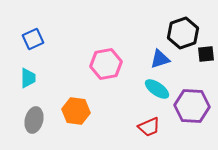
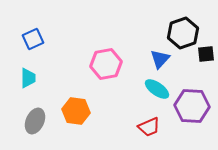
blue triangle: rotated 30 degrees counterclockwise
gray ellipse: moved 1 px right, 1 px down; rotated 10 degrees clockwise
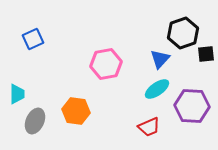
cyan trapezoid: moved 11 px left, 16 px down
cyan ellipse: rotated 70 degrees counterclockwise
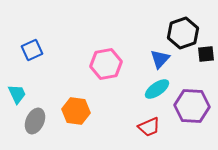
blue square: moved 1 px left, 11 px down
cyan trapezoid: rotated 25 degrees counterclockwise
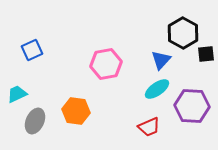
black hexagon: rotated 12 degrees counterclockwise
blue triangle: moved 1 px right, 1 px down
cyan trapezoid: rotated 90 degrees counterclockwise
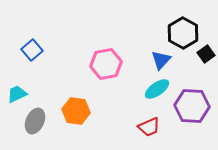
blue square: rotated 15 degrees counterclockwise
black square: rotated 30 degrees counterclockwise
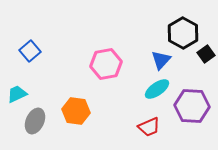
blue square: moved 2 px left, 1 px down
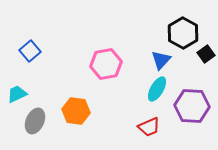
cyan ellipse: rotated 25 degrees counterclockwise
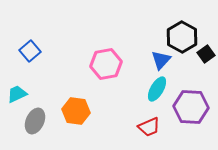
black hexagon: moved 1 px left, 4 px down
purple hexagon: moved 1 px left, 1 px down
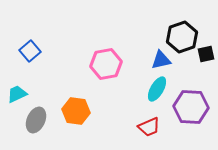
black hexagon: rotated 12 degrees clockwise
black square: rotated 24 degrees clockwise
blue triangle: rotated 35 degrees clockwise
gray ellipse: moved 1 px right, 1 px up
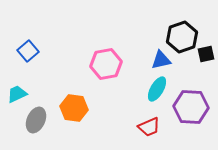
blue square: moved 2 px left
orange hexagon: moved 2 px left, 3 px up
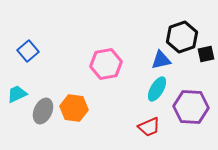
gray ellipse: moved 7 px right, 9 px up
